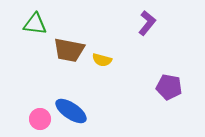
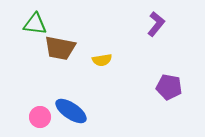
purple L-shape: moved 9 px right, 1 px down
brown trapezoid: moved 9 px left, 2 px up
yellow semicircle: rotated 24 degrees counterclockwise
pink circle: moved 2 px up
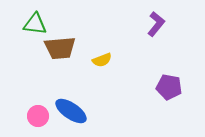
brown trapezoid: rotated 16 degrees counterclockwise
yellow semicircle: rotated 12 degrees counterclockwise
pink circle: moved 2 px left, 1 px up
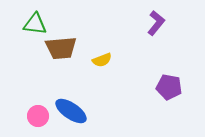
purple L-shape: moved 1 px up
brown trapezoid: moved 1 px right
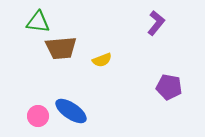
green triangle: moved 3 px right, 2 px up
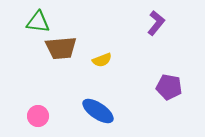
blue ellipse: moved 27 px right
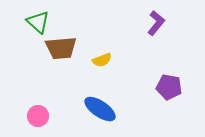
green triangle: rotated 35 degrees clockwise
blue ellipse: moved 2 px right, 2 px up
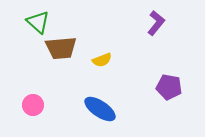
pink circle: moved 5 px left, 11 px up
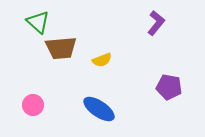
blue ellipse: moved 1 px left
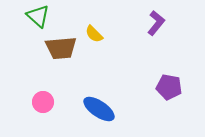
green triangle: moved 6 px up
yellow semicircle: moved 8 px left, 26 px up; rotated 66 degrees clockwise
pink circle: moved 10 px right, 3 px up
